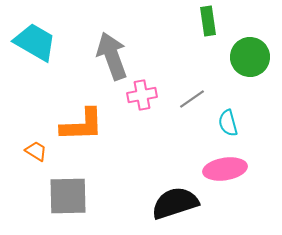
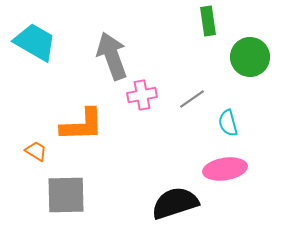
gray square: moved 2 px left, 1 px up
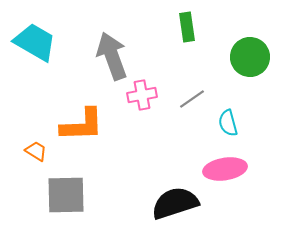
green rectangle: moved 21 px left, 6 px down
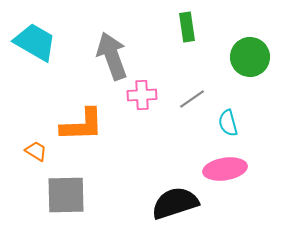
pink cross: rotated 8 degrees clockwise
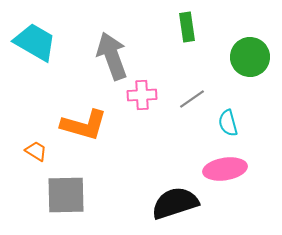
orange L-shape: moved 2 px right; rotated 18 degrees clockwise
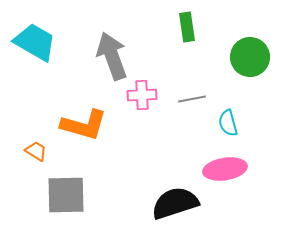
gray line: rotated 24 degrees clockwise
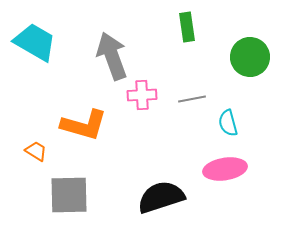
gray square: moved 3 px right
black semicircle: moved 14 px left, 6 px up
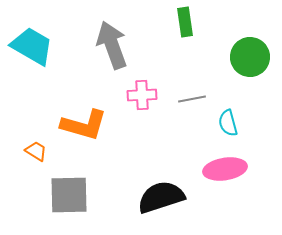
green rectangle: moved 2 px left, 5 px up
cyan trapezoid: moved 3 px left, 4 px down
gray arrow: moved 11 px up
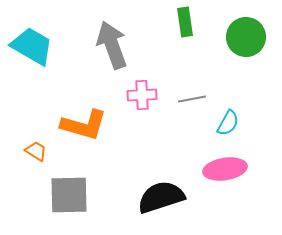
green circle: moved 4 px left, 20 px up
cyan semicircle: rotated 136 degrees counterclockwise
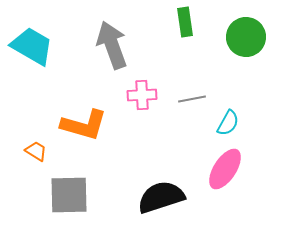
pink ellipse: rotated 48 degrees counterclockwise
